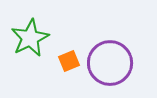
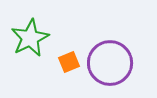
orange square: moved 1 px down
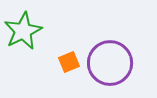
green star: moved 7 px left, 7 px up
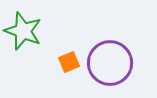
green star: rotated 24 degrees counterclockwise
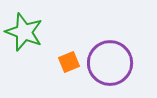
green star: moved 1 px right, 1 px down
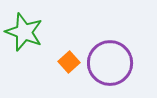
orange square: rotated 20 degrees counterclockwise
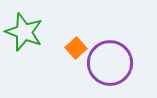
orange square: moved 7 px right, 14 px up
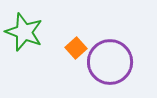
purple circle: moved 1 px up
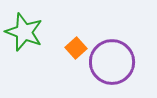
purple circle: moved 2 px right
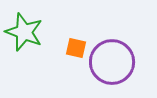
orange square: rotated 35 degrees counterclockwise
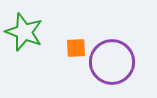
orange square: rotated 15 degrees counterclockwise
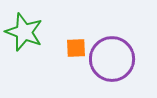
purple circle: moved 3 px up
